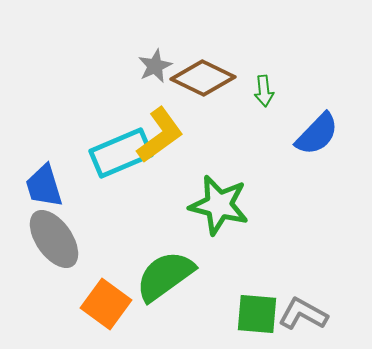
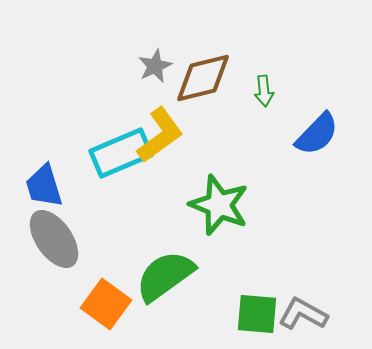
brown diamond: rotated 40 degrees counterclockwise
green star: rotated 8 degrees clockwise
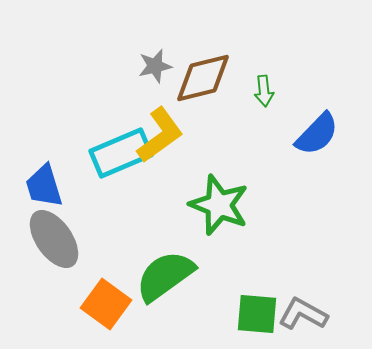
gray star: rotated 12 degrees clockwise
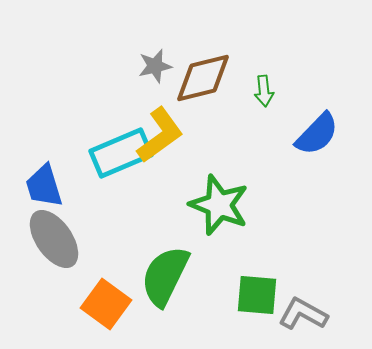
green semicircle: rotated 28 degrees counterclockwise
green square: moved 19 px up
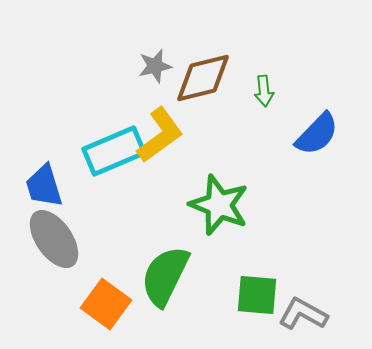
cyan rectangle: moved 7 px left, 2 px up
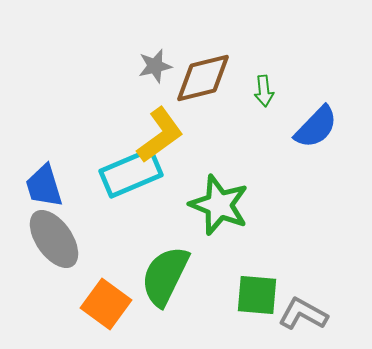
blue semicircle: moved 1 px left, 7 px up
cyan rectangle: moved 17 px right, 22 px down
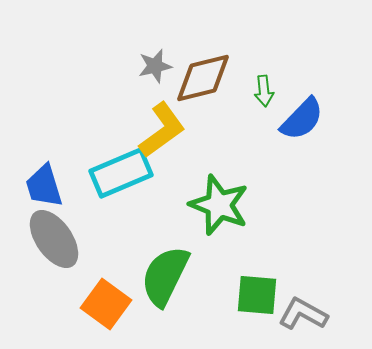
blue semicircle: moved 14 px left, 8 px up
yellow L-shape: moved 2 px right, 5 px up
cyan rectangle: moved 10 px left
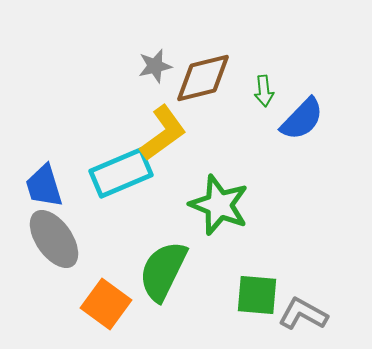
yellow L-shape: moved 1 px right, 3 px down
green semicircle: moved 2 px left, 5 px up
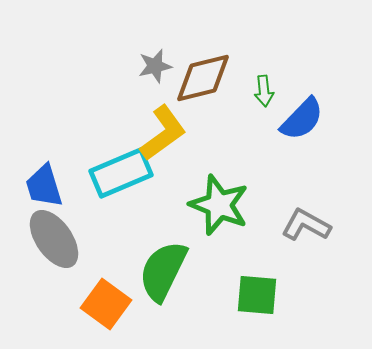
gray L-shape: moved 3 px right, 89 px up
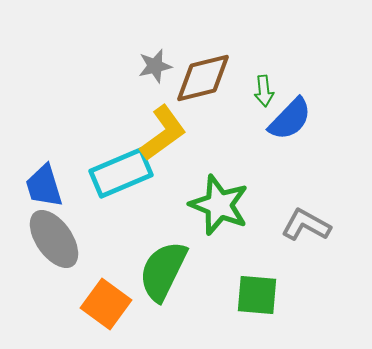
blue semicircle: moved 12 px left
